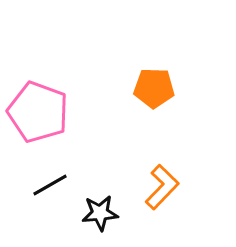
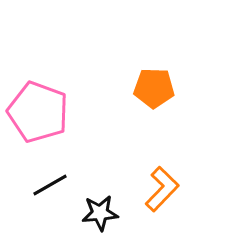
orange L-shape: moved 2 px down
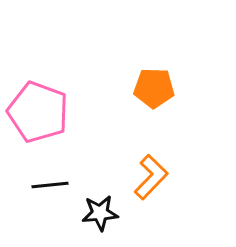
black line: rotated 24 degrees clockwise
orange L-shape: moved 11 px left, 12 px up
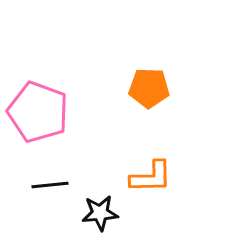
orange pentagon: moved 5 px left
orange L-shape: rotated 45 degrees clockwise
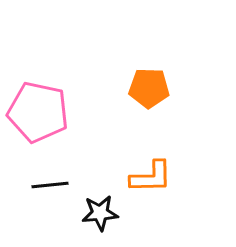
pink pentagon: rotated 8 degrees counterclockwise
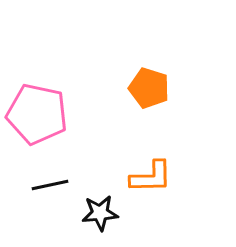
orange pentagon: rotated 15 degrees clockwise
pink pentagon: moved 1 px left, 2 px down
black line: rotated 6 degrees counterclockwise
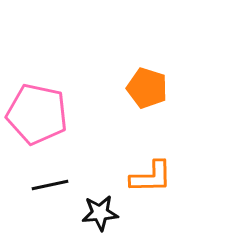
orange pentagon: moved 2 px left
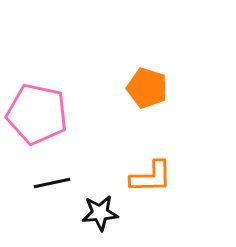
black line: moved 2 px right, 2 px up
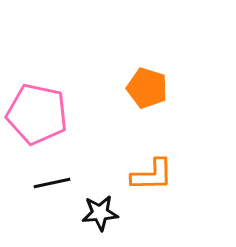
orange L-shape: moved 1 px right, 2 px up
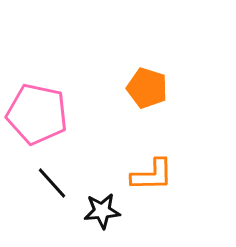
black line: rotated 60 degrees clockwise
black star: moved 2 px right, 2 px up
